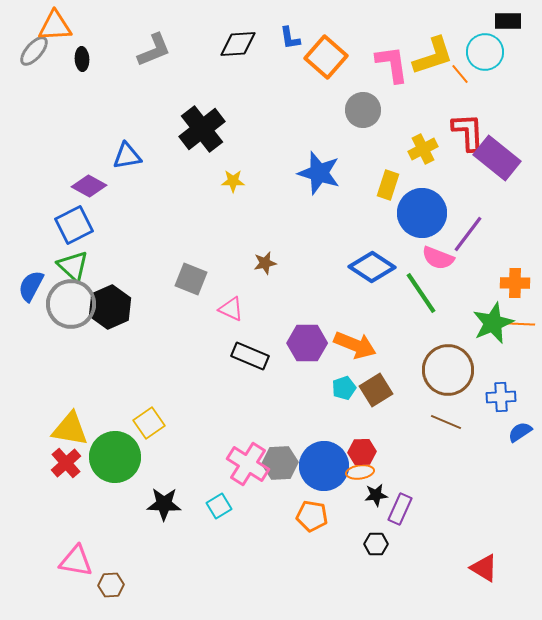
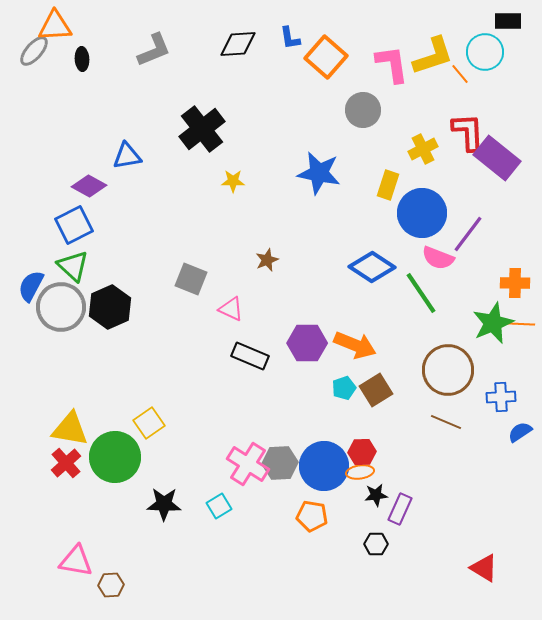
blue star at (319, 173): rotated 6 degrees counterclockwise
brown star at (265, 263): moved 2 px right, 3 px up; rotated 10 degrees counterclockwise
gray circle at (71, 304): moved 10 px left, 3 px down
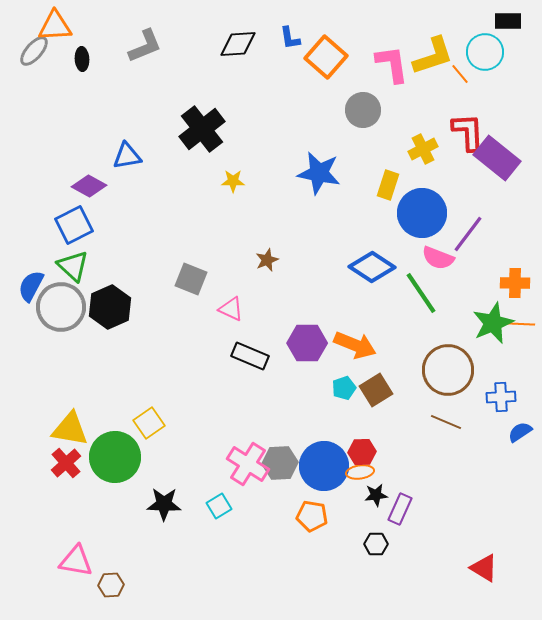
gray L-shape at (154, 50): moved 9 px left, 4 px up
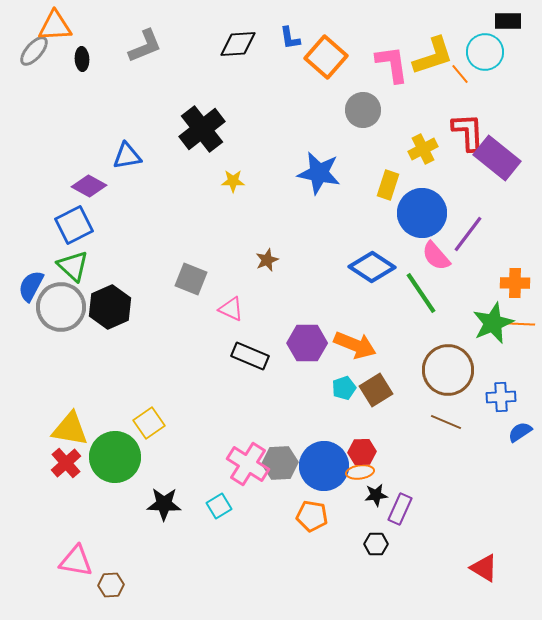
pink semicircle at (438, 258): moved 2 px left, 2 px up; rotated 28 degrees clockwise
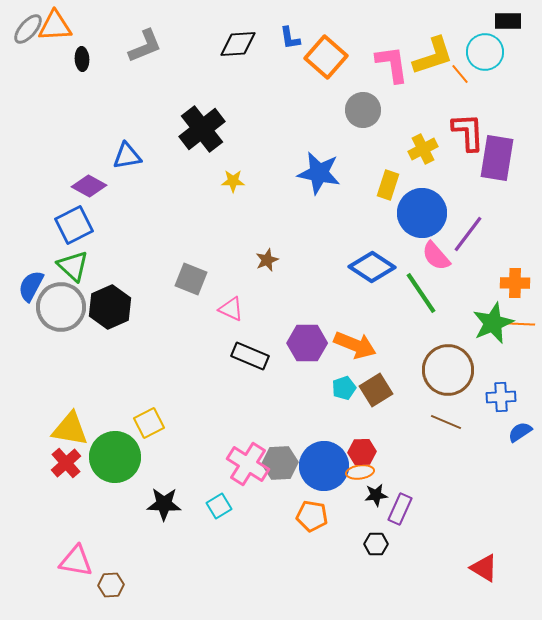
gray ellipse at (34, 51): moved 6 px left, 22 px up
purple rectangle at (497, 158): rotated 60 degrees clockwise
yellow square at (149, 423): rotated 8 degrees clockwise
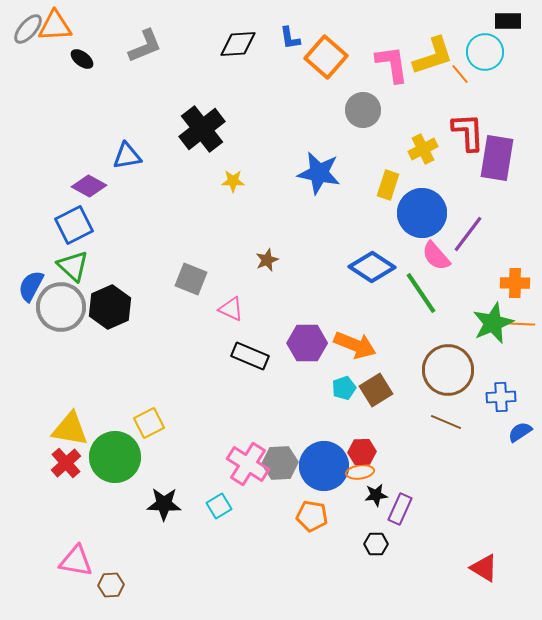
black ellipse at (82, 59): rotated 50 degrees counterclockwise
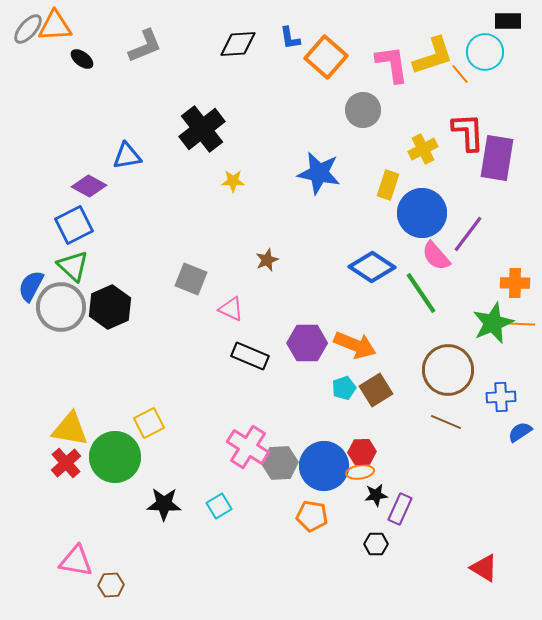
pink cross at (248, 464): moved 17 px up
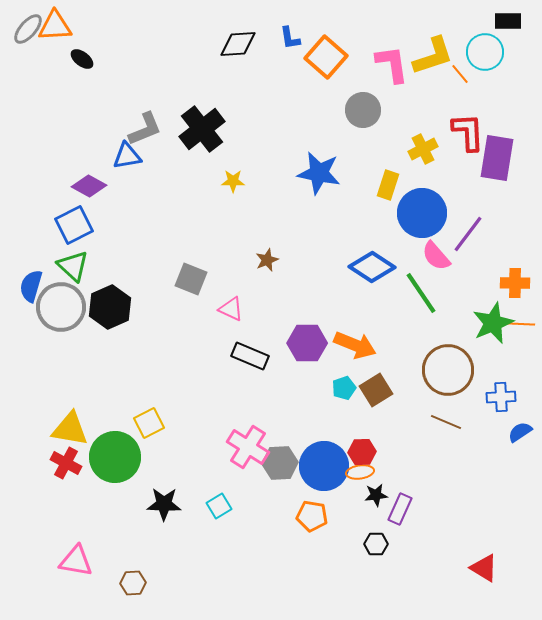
gray L-shape at (145, 46): moved 83 px down
blue semicircle at (31, 286): rotated 12 degrees counterclockwise
red cross at (66, 463): rotated 20 degrees counterclockwise
brown hexagon at (111, 585): moved 22 px right, 2 px up
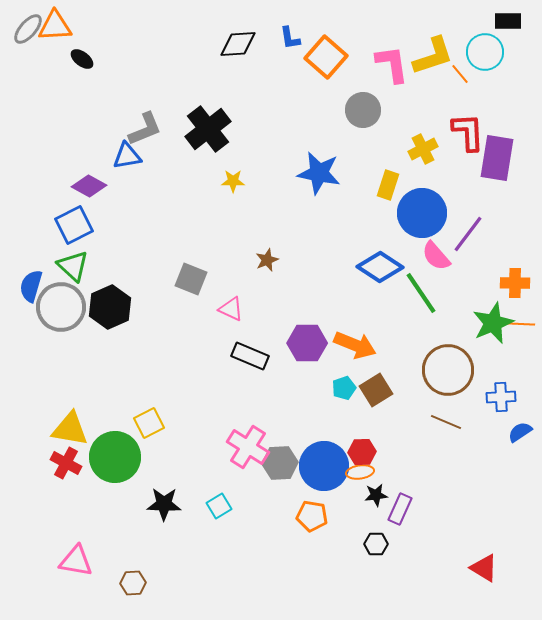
black cross at (202, 129): moved 6 px right
blue diamond at (372, 267): moved 8 px right
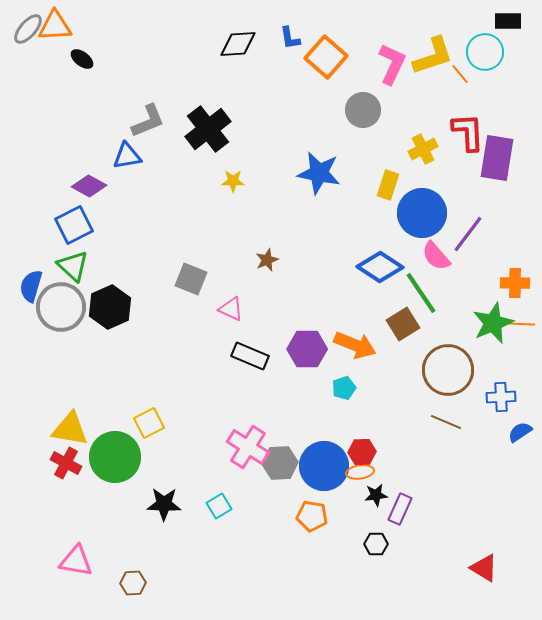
pink L-shape at (392, 64): rotated 33 degrees clockwise
gray L-shape at (145, 129): moved 3 px right, 8 px up
purple hexagon at (307, 343): moved 6 px down
brown square at (376, 390): moved 27 px right, 66 px up
